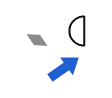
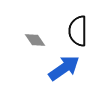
gray diamond: moved 2 px left
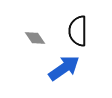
gray diamond: moved 2 px up
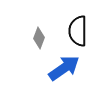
gray diamond: moved 4 px right; rotated 55 degrees clockwise
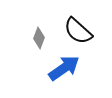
black semicircle: rotated 48 degrees counterclockwise
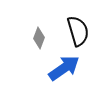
black semicircle: rotated 148 degrees counterclockwise
